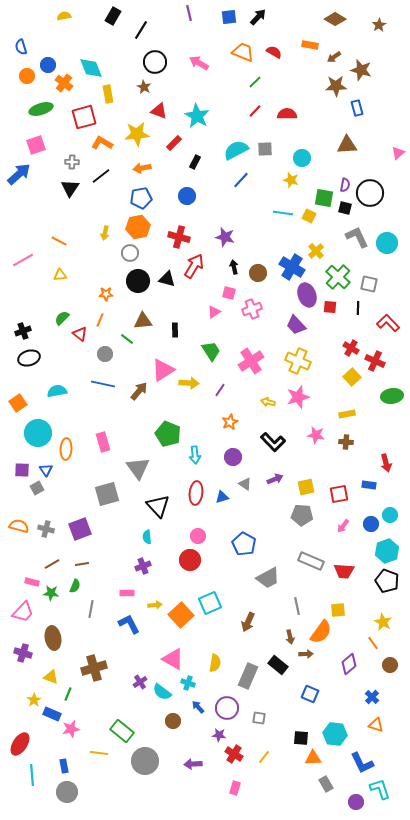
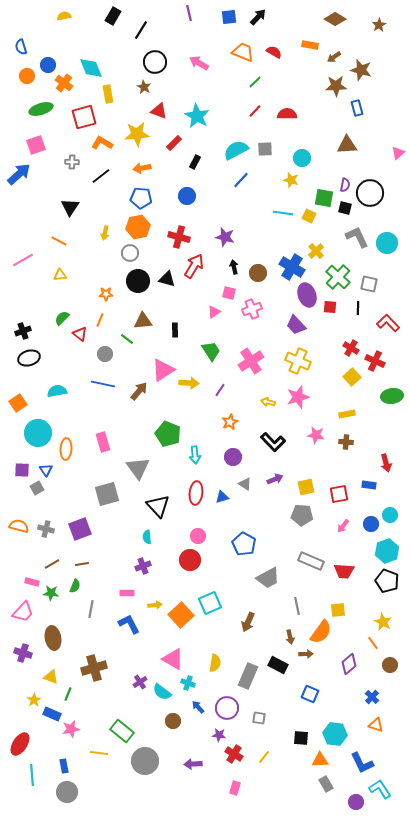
black triangle at (70, 188): moved 19 px down
blue pentagon at (141, 198): rotated 15 degrees clockwise
black rectangle at (278, 665): rotated 12 degrees counterclockwise
orange triangle at (313, 758): moved 7 px right, 2 px down
cyan L-shape at (380, 789): rotated 15 degrees counterclockwise
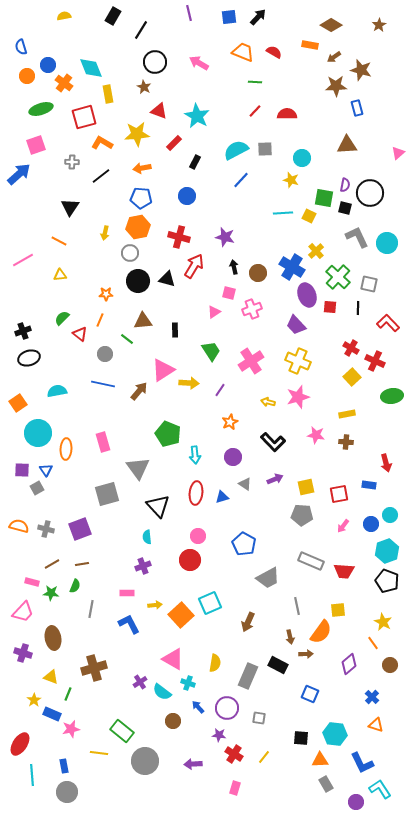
brown diamond at (335, 19): moved 4 px left, 6 px down
green line at (255, 82): rotated 48 degrees clockwise
cyan line at (283, 213): rotated 12 degrees counterclockwise
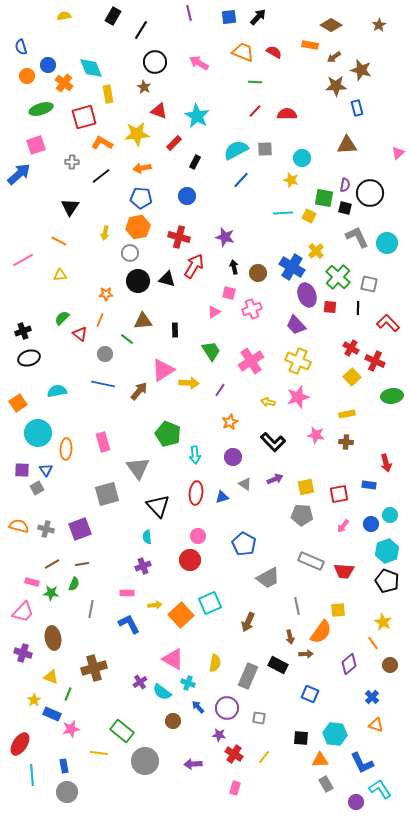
green semicircle at (75, 586): moved 1 px left, 2 px up
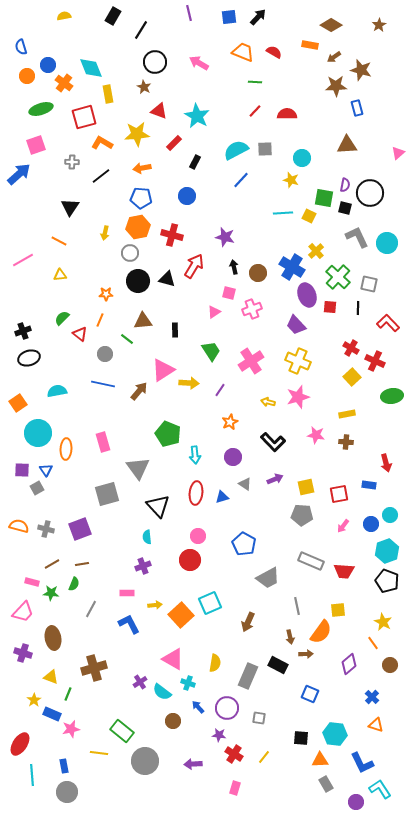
red cross at (179, 237): moved 7 px left, 2 px up
gray line at (91, 609): rotated 18 degrees clockwise
